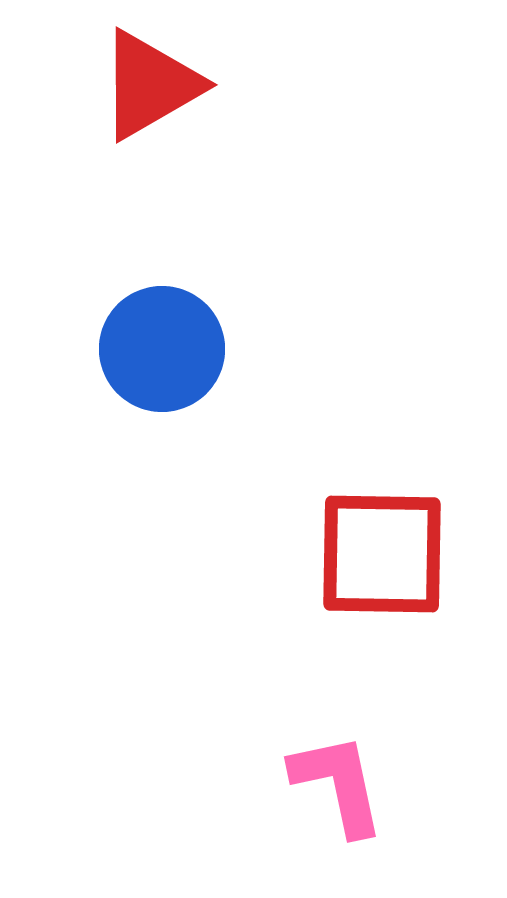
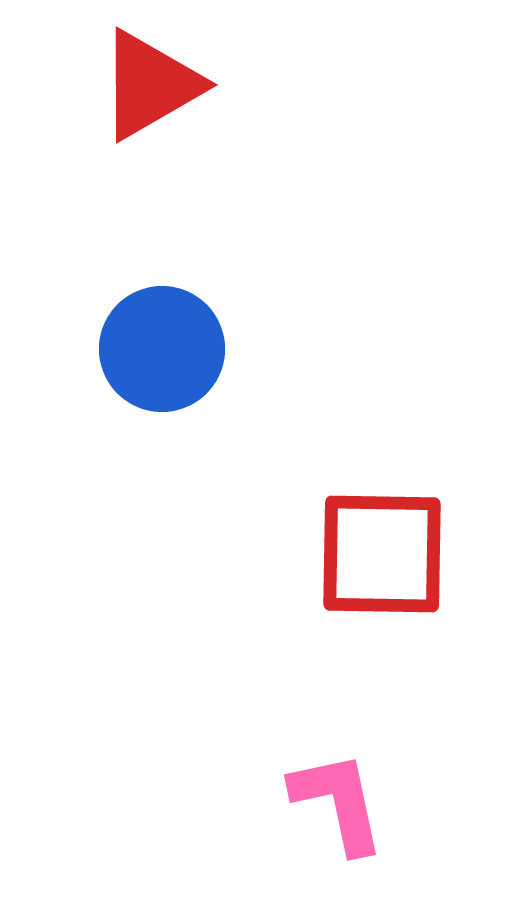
pink L-shape: moved 18 px down
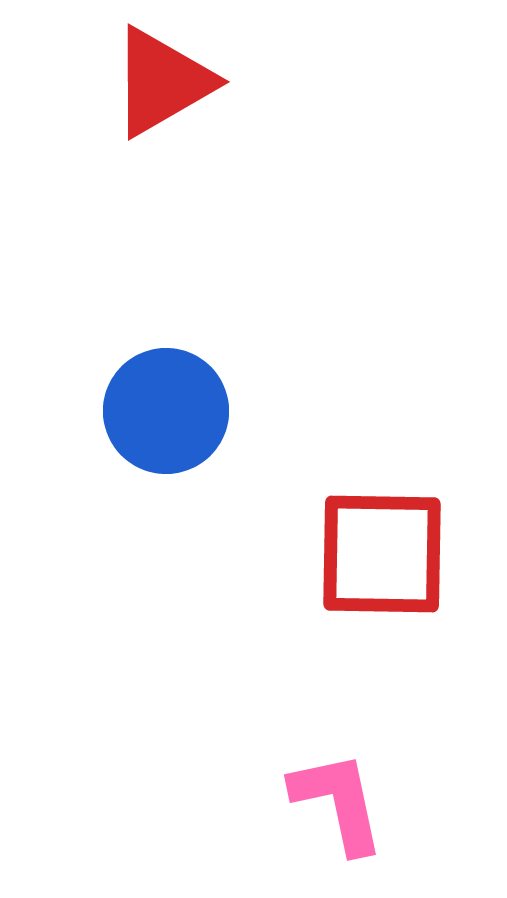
red triangle: moved 12 px right, 3 px up
blue circle: moved 4 px right, 62 px down
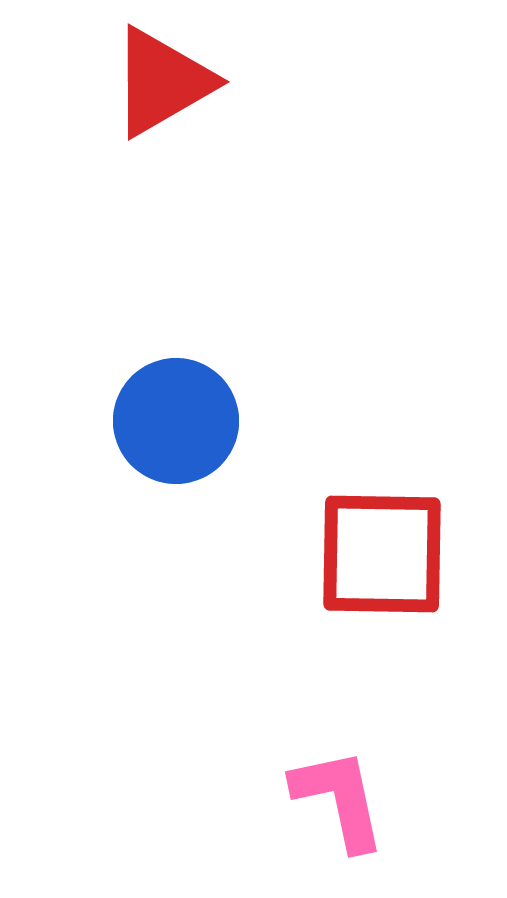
blue circle: moved 10 px right, 10 px down
pink L-shape: moved 1 px right, 3 px up
